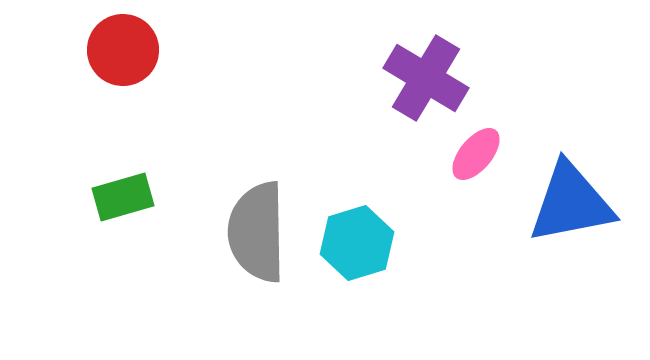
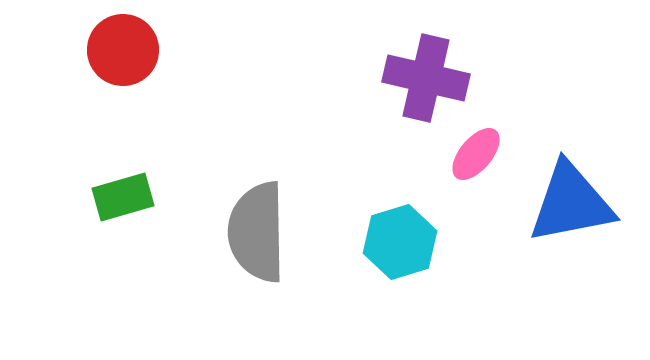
purple cross: rotated 18 degrees counterclockwise
cyan hexagon: moved 43 px right, 1 px up
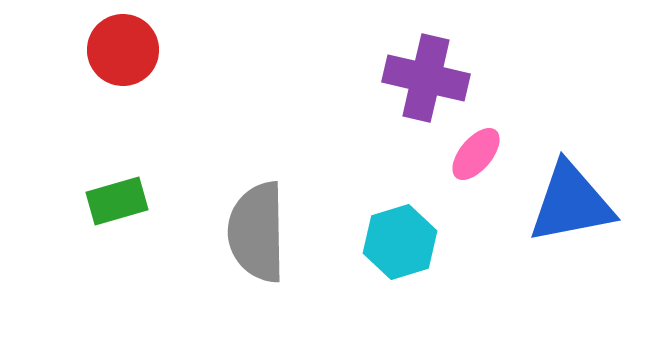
green rectangle: moved 6 px left, 4 px down
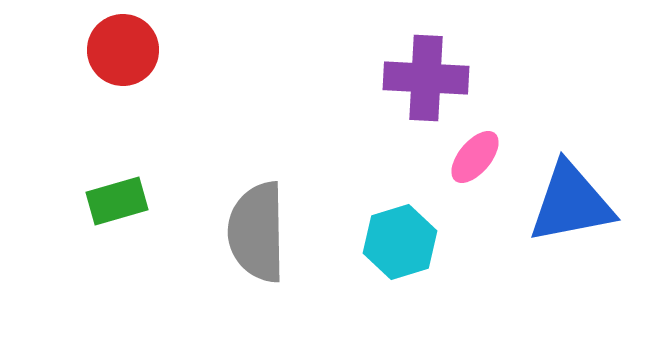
purple cross: rotated 10 degrees counterclockwise
pink ellipse: moved 1 px left, 3 px down
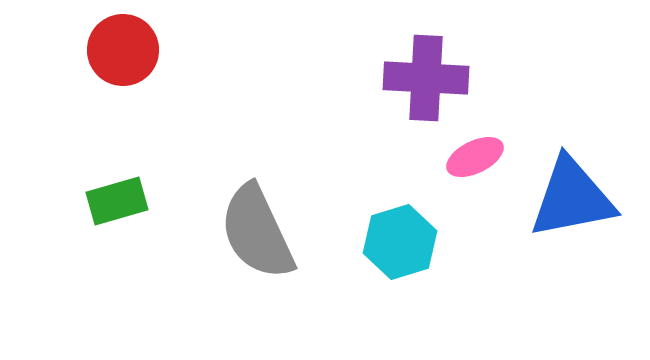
pink ellipse: rotated 24 degrees clockwise
blue triangle: moved 1 px right, 5 px up
gray semicircle: rotated 24 degrees counterclockwise
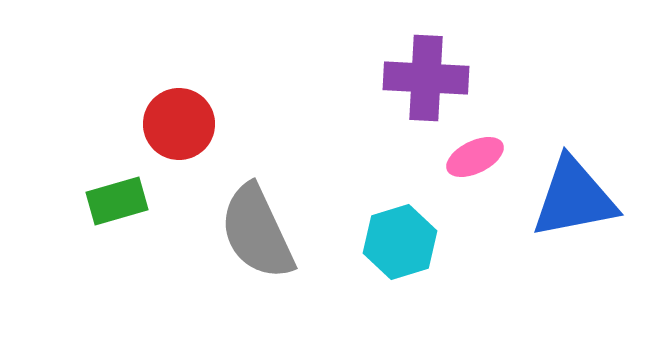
red circle: moved 56 px right, 74 px down
blue triangle: moved 2 px right
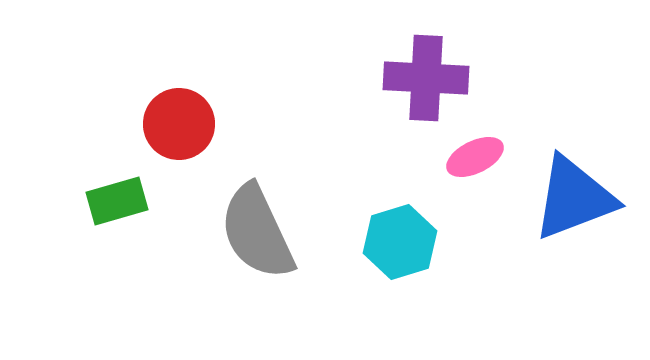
blue triangle: rotated 10 degrees counterclockwise
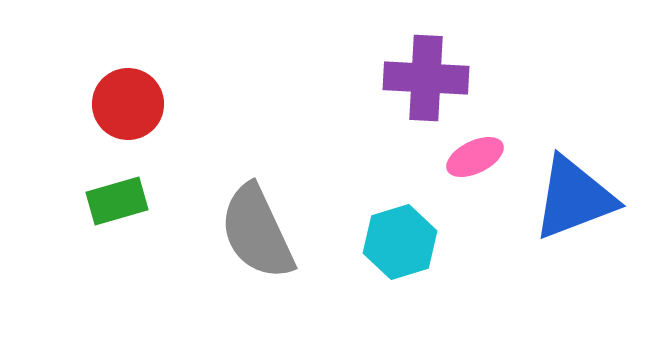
red circle: moved 51 px left, 20 px up
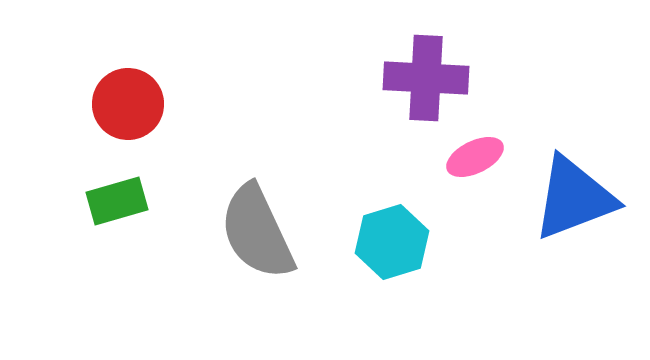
cyan hexagon: moved 8 px left
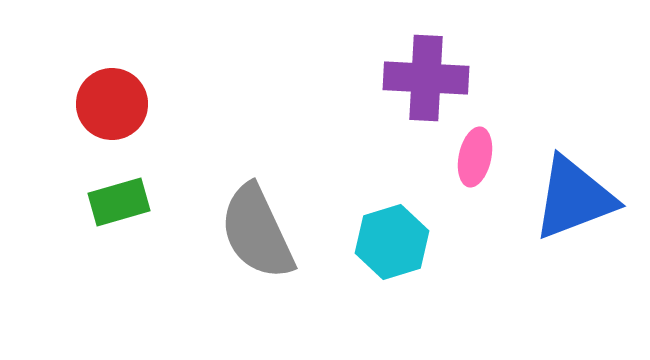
red circle: moved 16 px left
pink ellipse: rotated 52 degrees counterclockwise
green rectangle: moved 2 px right, 1 px down
